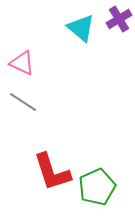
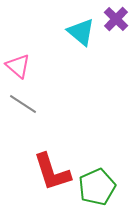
purple cross: moved 3 px left; rotated 15 degrees counterclockwise
cyan triangle: moved 4 px down
pink triangle: moved 4 px left, 3 px down; rotated 16 degrees clockwise
gray line: moved 2 px down
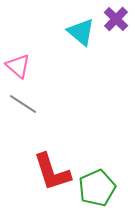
green pentagon: moved 1 px down
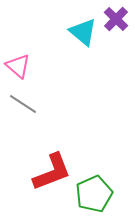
cyan triangle: moved 2 px right
red L-shape: rotated 93 degrees counterclockwise
green pentagon: moved 3 px left, 6 px down
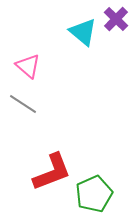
pink triangle: moved 10 px right
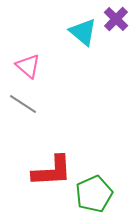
red L-shape: moved 1 px up; rotated 18 degrees clockwise
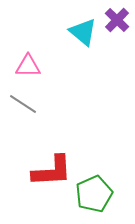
purple cross: moved 1 px right, 1 px down
pink triangle: rotated 40 degrees counterclockwise
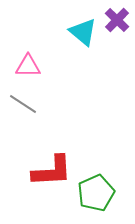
green pentagon: moved 2 px right, 1 px up
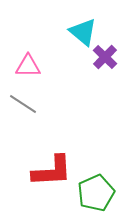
purple cross: moved 12 px left, 37 px down
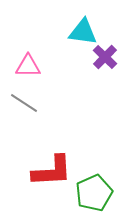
cyan triangle: rotated 32 degrees counterclockwise
gray line: moved 1 px right, 1 px up
green pentagon: moved 2 px left
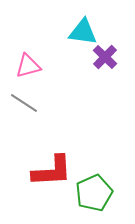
pink triangle: rotated 16 degrees counterclockwise
